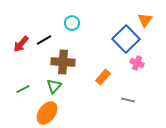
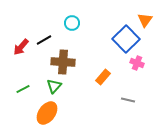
red arrow: moved 3 px down
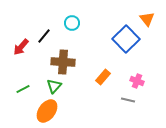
orange triangle: moved 2 px right, 1 px up; rotated 14 degrees counterclockwise
black line: moved 4 px up; rotated 21 degrees counterclockwise
pink cross: moved 18 px down
orange ellipse: moved 2 px up
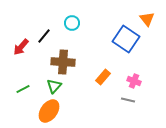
blue square: rotated 12 degrees counterclockwise
pink cross: moved 3 px left
orange ellipse: moved 2 px right
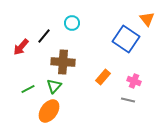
green line: moved 5 px right
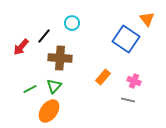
brown cross: moved 3 px left, 4 px up
green line: moved 2 px right
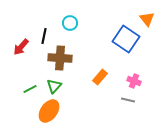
cyan circle: moved 2 px left
black line: rotated 28 degrees counterclockwise
orange rectangle: moved 3 px left
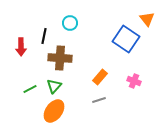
red arrow: rotated 42 degrees counterclockwise
gray line: moved 29 px left; rotated 32 degrees counterclockwise
orange ellipse: moved 5 px right
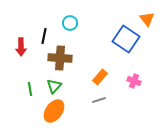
green line: rotated 72 degrees counterclockwise
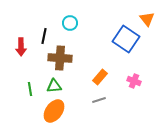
green triangle: rotated 42 degrees clockwise
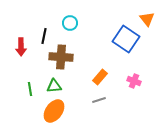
brown cross: moved 1 px right, 1 px up
